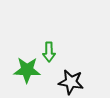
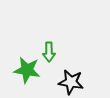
green star: rotated 8 degrees clockwise
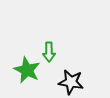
green star: rotated 16 degrees clockwise
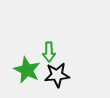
black star: moved 14 px left, 7 px up; rotated 15 degrees counterclockwise
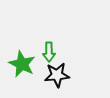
green star: moved 5 px left, 6 px up
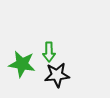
green star: rotated 16 degrees counterclockwise
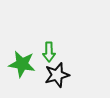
black star: rotated 10 degrees counterclockwise
